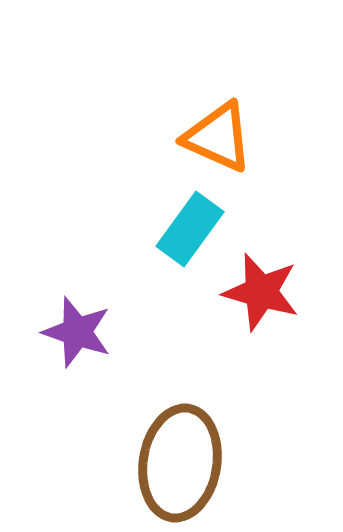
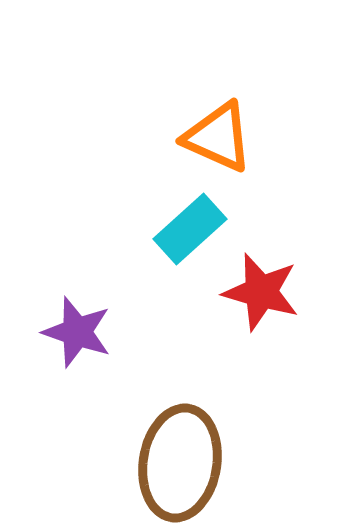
cyan rectangle: rotated 12 degrees clockwise
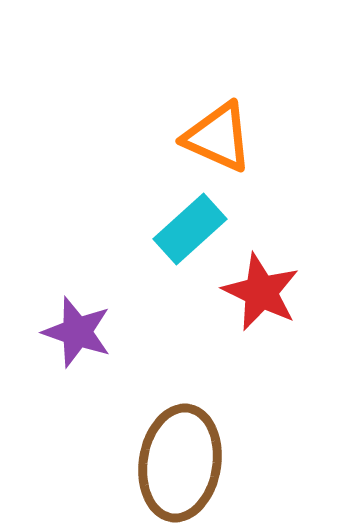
red star: rotated 10 degrees clockwise
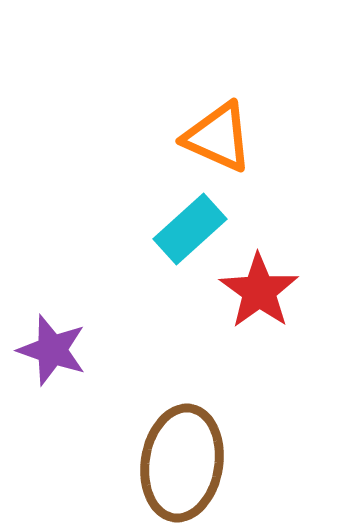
red star: moved 2 px left, 1 px up; rotated 10 degrees clockwise
purple star: moved 25 px left, 18 px down
brown ellipse: moved 2 px right
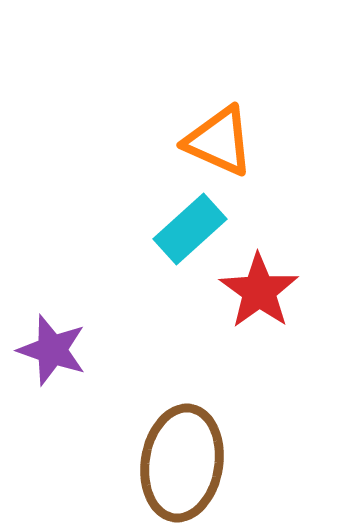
orange triangle: moved 1 px right, 4 px down
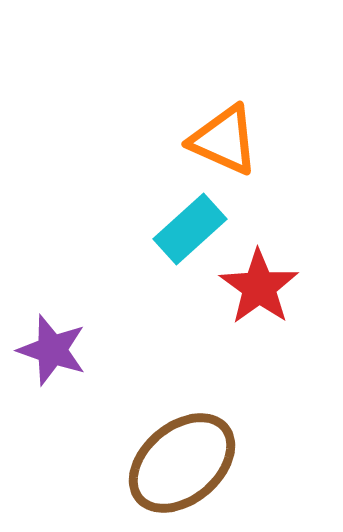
orange triangle: moved 5 px right, 1 px up
red star: moved 4 px up
brown ellipse: rotated 41 degrees clockwise
